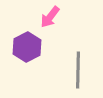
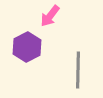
pink arrow: moved 1 px up
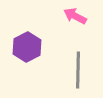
pink arrow: moved 25 px right; rotated 80 degrees clockwise
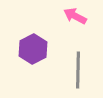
purple hexagon: moved 6 px right, 2 px down
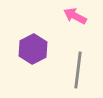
gray line: rotated 6 degrees clockwise
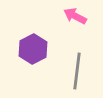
gray line: moved 1 px left, 1 px down
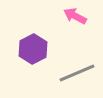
gray line: moved 2 px down; rotated 60 degrees clockwise
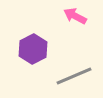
gray line: moved 3 px left, 3 px down
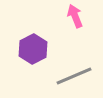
pink arrow: rotated 40 degrees clockwise
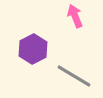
gray line: rotated 54 degrees clockwise
